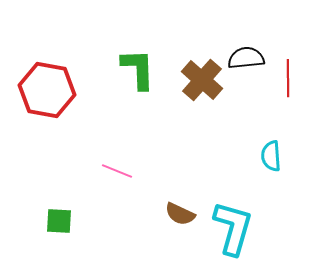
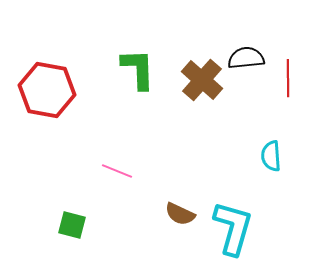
green square: moved 13 px right, 4 px down; rotated 12 degrees clockwise
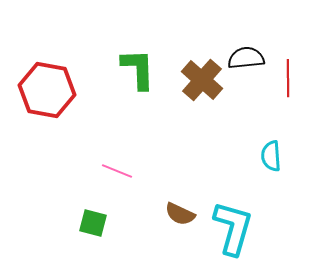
green square: moved 21 px right, 2 px up
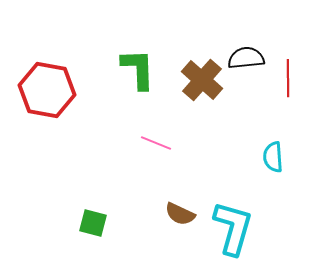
cyan semicircle: moved 2 px right, 1 px down
pink line: moved 39 px right, 28 px up
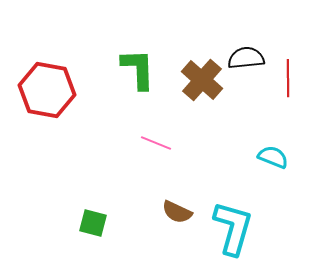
cyan semicircle: rotated 116 degrees clockwise
brown semicircle: moved 3 px left, 2 px up
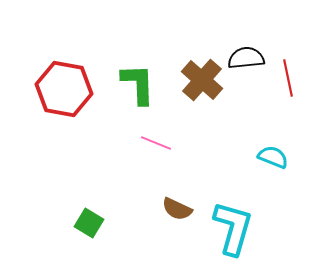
green L-shape: moved 15 px down
red line: rotated 12 degrees counterclockwise
red hexagon: moved 17 px right, 1 px up
brown semicircle: moved 3 px up
green square: moved 4 px left; rotated 16 degrees clockwise
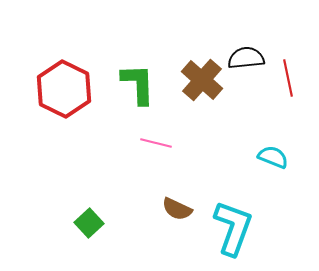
red hexagon: rotated 16 degrees clockwise
pink line: rotated 8 degrees counterclockwise
green square: rotated 16 degrees clockwise
cyan L-shape: rotated 4 degrees clockwise
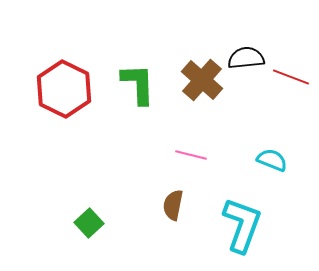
red line: moved 3 px right, 1 px up; rotated 57 degrees counterclockwise
pink line: moved 35 px right, 12 px down
cyan semicircle: moved 1 px left, 3 px down
brown semicircle: moved 4 px left, 4 px up; rotated 76 degrees clockwise
cyan L-shape: moved 9 px right, 3 px up
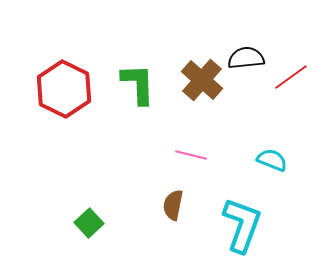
red line: rotated 57 degrees counterclockwise
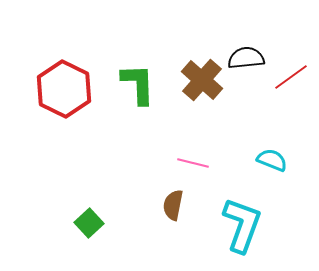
pink line: moved 2 px right, 8 px down
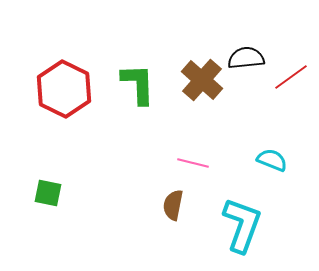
green square: moved 41 px left, 30 px up; rotated 36 degrees counterclockwise
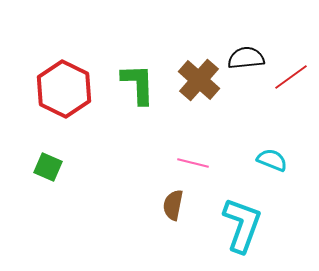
brown cross: moved 3 px left
green square: moved 26 px up; rotated 12 degrees clockwise
